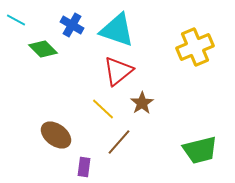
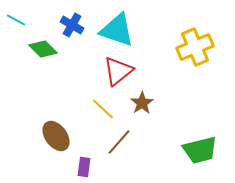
brown ellipse: moved 1 px down; rotated 16 degrees clockwise
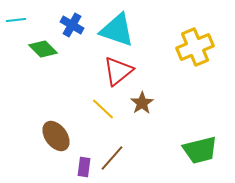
cyan line: rotated 36 degrees counterclockwise
brown line: moved 7 px left, 16 px down
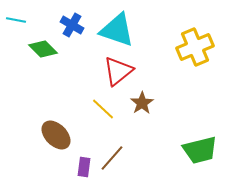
cyan line: rotated 18 degrees clockwise
brown ellipse: moved 1 px up; rotated 8 degrees counterclockwise
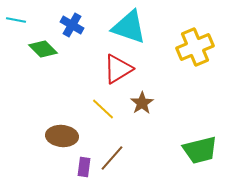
cyan triangle: moved 12 px right, 3 px up
red triangle: moved 2 px up; rotated 8 degrees clockwise
brown ellipse: moved 6 px right, 1 px down; rotated 40 degrees counterclockwise
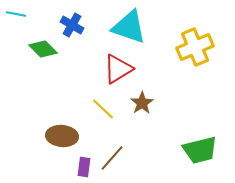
cyan line: moved 6 px up
